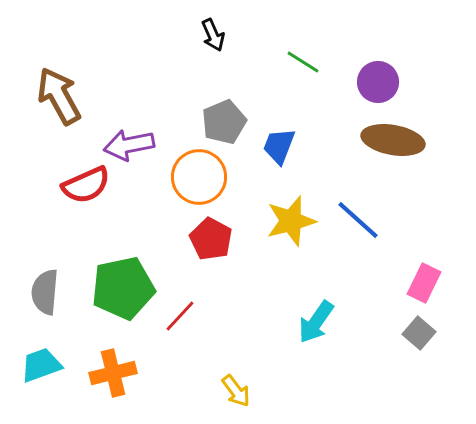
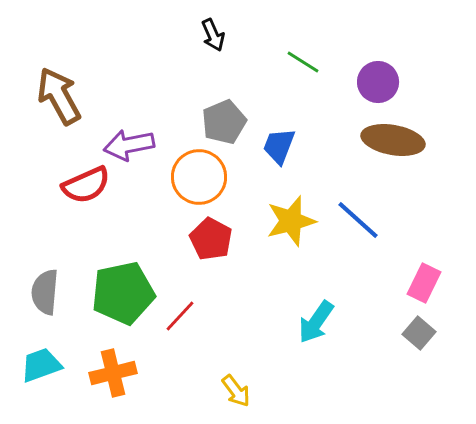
green pentagon: moved 5 px down
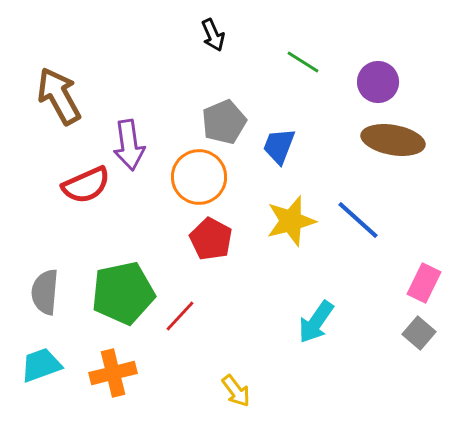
purple arrow: rotated 87 degrees counterclockwise
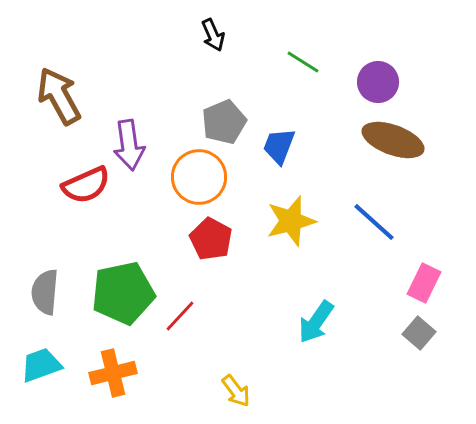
brown ellipse: rotated 10 degrees clockwise
blue line: moved 16 px right, 2 px down
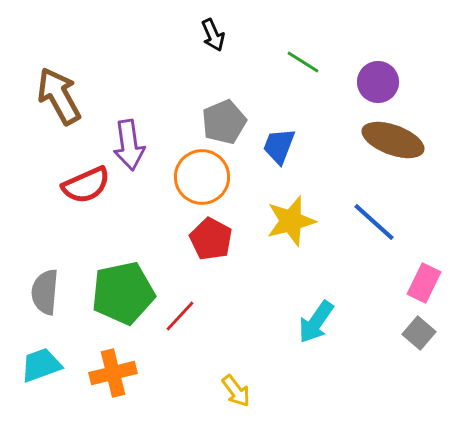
orange circle: moved 3 px right
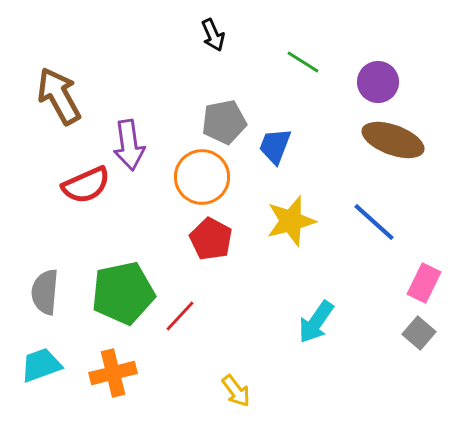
gray pentagon: rotated 12 degrees clockwise
blue trapezoid: moved 4 px left
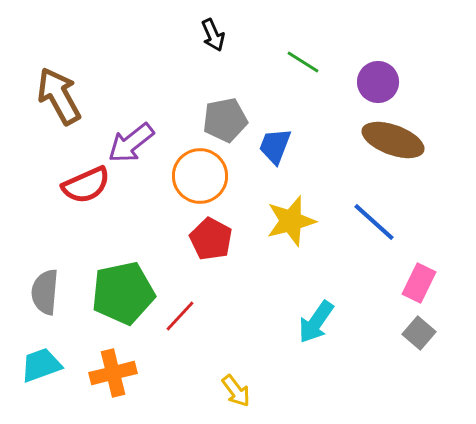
gray pentagon: moved 1 px right, 2 px up
purple arrow: moved 2 px right, 2 px up; rotated 60 degrees clockwise
orange circle: moved 2 px left, 1 px up
pink rectangle: moved 5 px left
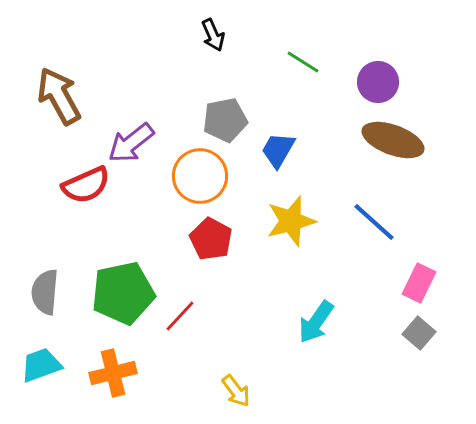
blue trapezoid: moved 3 px right, 4 px down; rotated 9 degrees clockwise
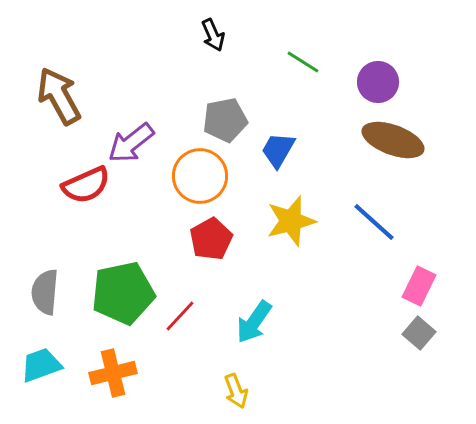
red pentagon: rotated 15 degrees clockwise
pink rectangle: moved 3 px down
cyan arrow: moved 62 px left
yellow arrow: rotated 16 degrees clockwise
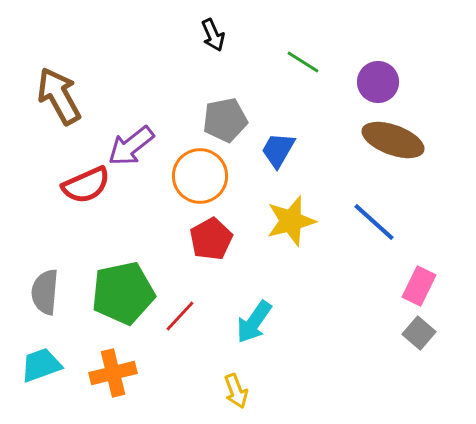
purple arrow: moved 3 px down
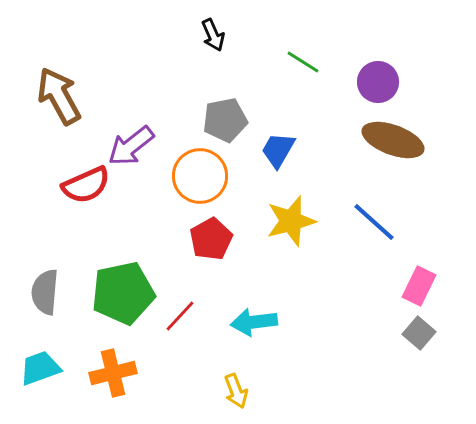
cyan arrow: rotated 48 degrees clockwise
cyan trapezoid: moved 1 px left, 3 px down
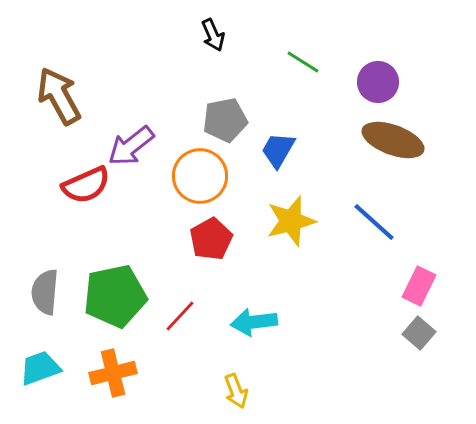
green pentagon: moved 8 px left, 3 px down
